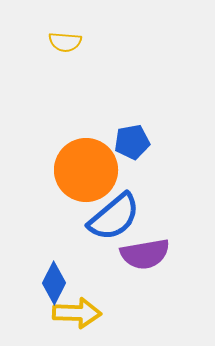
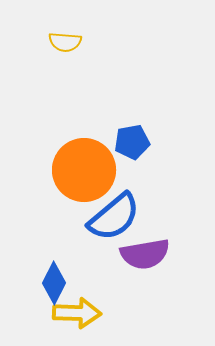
orange circle: moved 2 px left
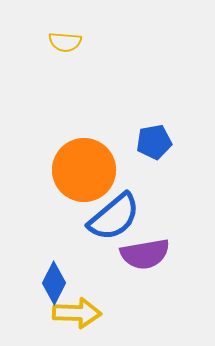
blue pentagon: moved 22 px right
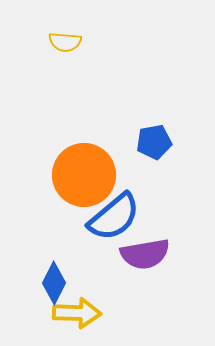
orange circle: moved 5 px down
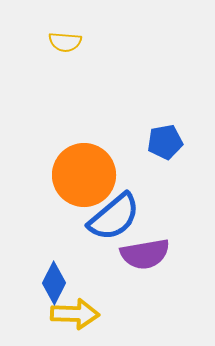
blue pentagon: moved 11 px right
yellow arrow: moved 2 px left, 1 px down
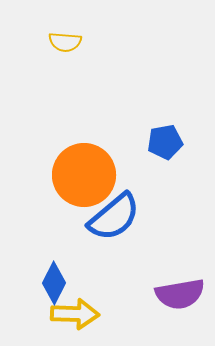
purple semicircle: moved 35 px right, 40 px down
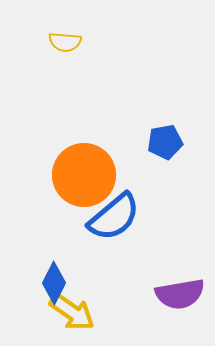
yellow arrow: moved 3 px left, 2 px up; rotated 33 degrees clockwise
